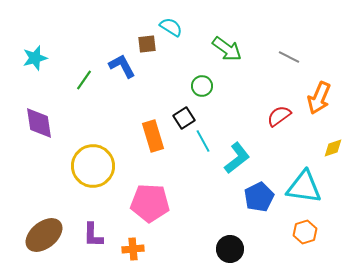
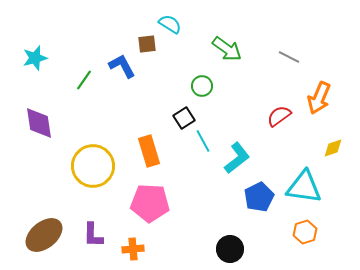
cyan semicircle: moved 1 px left, 3 px up
orange rectangle: moved 4 px left, 15 px down
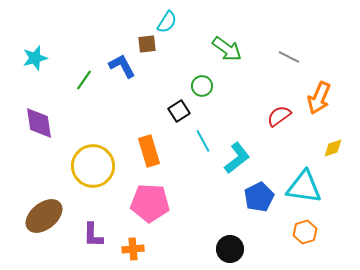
cyan semicircle: moved 3 px left, 2 px up; rotated 90 degrees clockwise
black square: moved 5 px left, 7 px up
brown ellipse: moved 19 px up
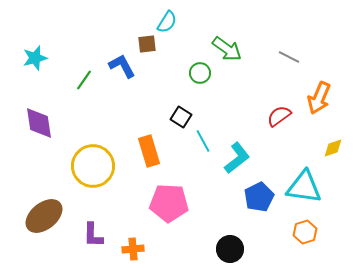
green circle: moved 2 px left, 13 px up
black square: moved 2 px right, 6 px down; rotated 25 degrees counterclockwise
pink pentagon: moved 19 px right
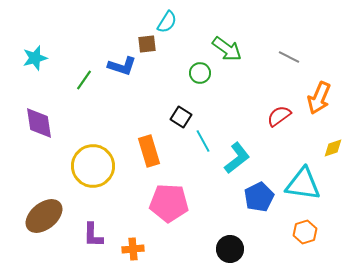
blue L-shape: rotated 136 degrees clockwise
cyan triangle: moved 1 px left, 3 px up
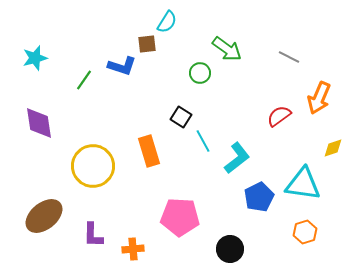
pink pentagon: moved 11 px right, 14 px down
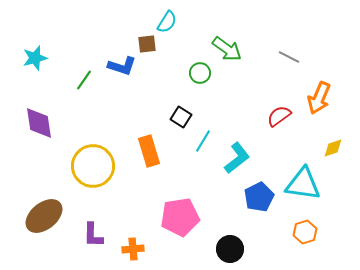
cyan line: rotated 60 degrees clockwise
pink pentagon: rotated 12 degrees counterclockwise
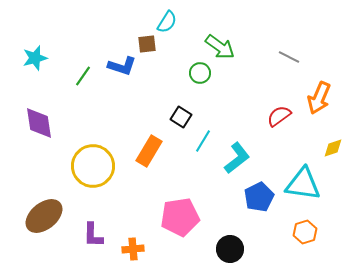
green arrow: moved 7 px left, 2 px up
green line: moved 1 px left, 4 px up
orange rectangle: rotated 48 degrees clockwise
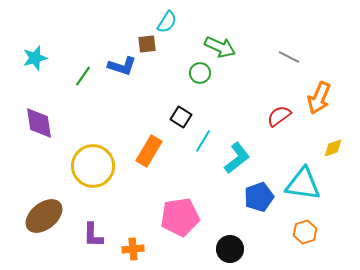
green arrow: rotated 12 degrees counterclockwise
blue pentagon: rotated 8 degrees clockwise
